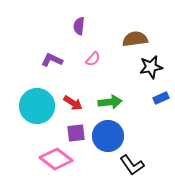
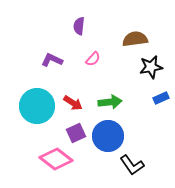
purple square: rotated 18 degrees counterclockwise
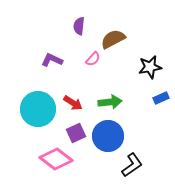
brown semicircle: moved 22 px left; rotated 20 degrees counterclockwise
black star: moved 1 px left
cyan circle: moved 1 px right, 3 px down
black L-shape: rotated 90 degrees counterclockwise
